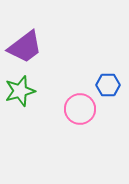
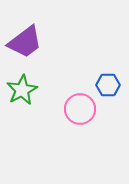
purple trapezoid: moved 5 px up
green star: moved 2 px right, 1 px up; rotated 12 degrees counterclockwise
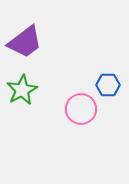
pink circle: moved 1 px right
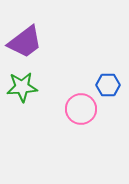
green star: moved 3 px up; rotated 24 degrees clockwise
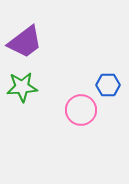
pink circle: moved 1 px down
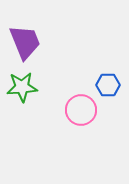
purple trapezoid: rotated 75 degrees counterclockwise
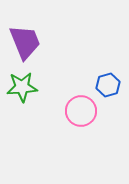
blue hexagon: rotated 15 degrees counterclockwise
pink circle: moved 1 px down
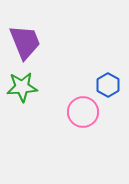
blue hexagon: rotated 15 degrees counterclockwise
pink circle: moved 2 px right, 1 px down
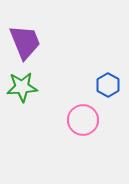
pink circle: moved 8 px down
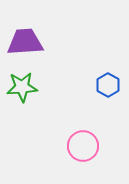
purple trapezoid: rotated 72 degrees counterclockwise
pink circle: moved 26 px down
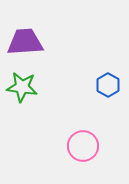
green star: rotated 12 degrees clockwise
